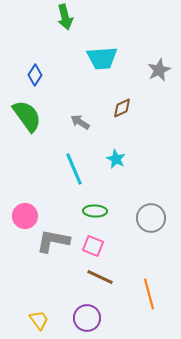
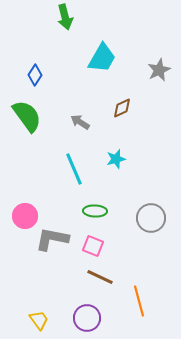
cyan trapezoid: rotated 56 degrees counterclockwise
cyan star: rotated 30 degrees clockwise
gray L-shape: moved 1 px left, 2 px up
orange line: moved 10 px left, 7 px down
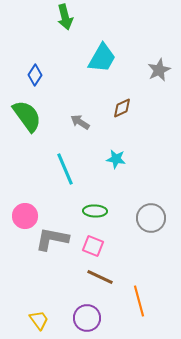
cyan star: rotated 24 degrees clockwise
cyan line: moved 9 px left
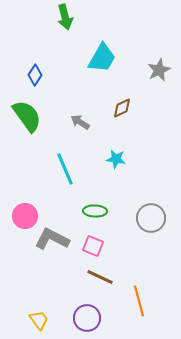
gray L-shape: rotated 16 degrees clockwise
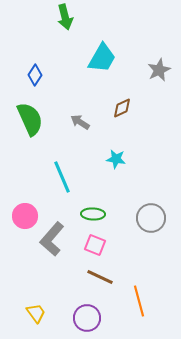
green semicircle: moved 3 px right, 3 px down; rotated 12 degrees clockwise
cyan line: moved 3 px left, 8 px down
green ellipse: moved 2 px left, 3 px down
gray L-shape: rotated 76 degrees counterclockwise
pink square: moved 2 px right, 1 px up
yellow trapezoid: moved 3 px left, 7 px up
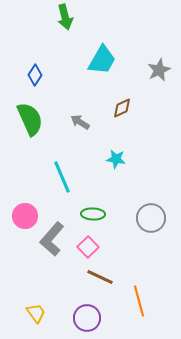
cyan trapezoid: moved 2 px down
pink square: moved 7 px left, 2 px down; rotated 25 degrees clockwise
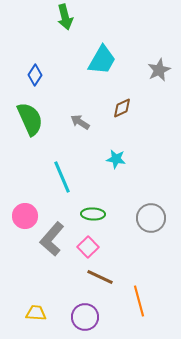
yellow trapezoid: rotated 50 degrees counterclockwise
purple circle: moved 2 px left, 1 px up
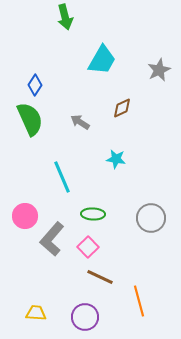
blue diamond: moved 10 px down
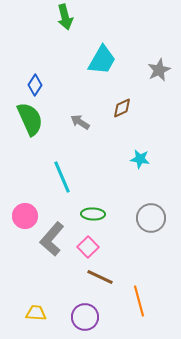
cyan star: moved 24 px right
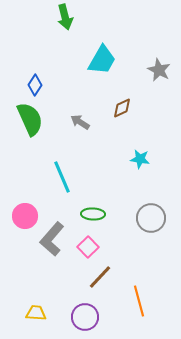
gray star: rotated 20 degrees counterclockwise
brown line: rotated 72 degrees counterclockwise
